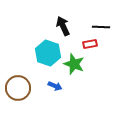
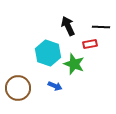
black arrow: moved 5 px right
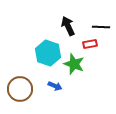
brown circle: moved 2 px right, 1 px down
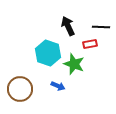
blue arrow: moved 3 px right
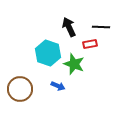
black arrow: moved 1 px right, 1 px down
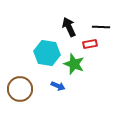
cyan hexagon: moved 1 px left; rotated 10 degrees counterclockwise
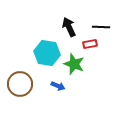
brown circle: moved 5 px up
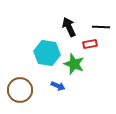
brown circle: moved 6 px down
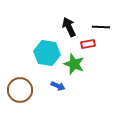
red rectangle: moved 2 px left
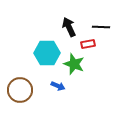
cyan hexagon: rotated 10 degrees counterclockwise
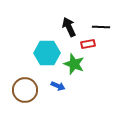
brown circle: moved 5 px right
